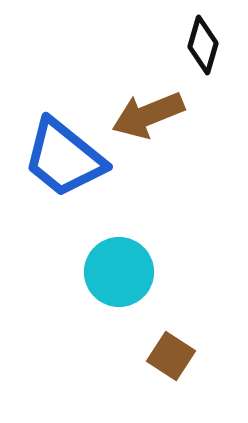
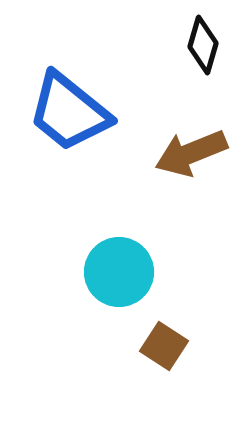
brown arrow: moved 43 px right, 38 px down
blue trapezoid: moved 5 px right, 46 px up
brown square: moved 7 px left, 10 px up
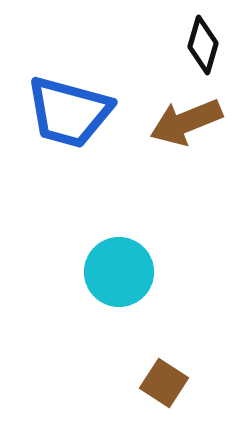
blue trapezoid: rotated 24 degrees counterclockwise
brown arrow: moved 5 px left, 31 px up
brown square: moved 37 px down
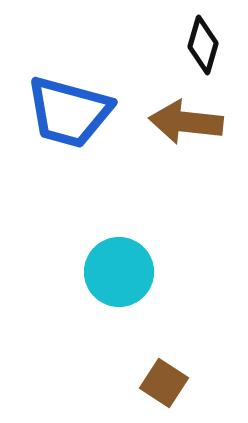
brown arrow: rotated 28 degrees clockwise
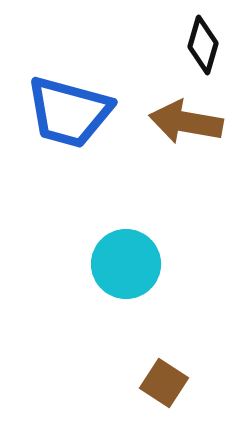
brown arrow: rotated 4 degrees clockwise
cyan circle: moved 7 px right, 8 px up
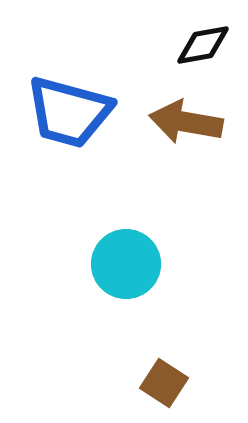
black diamond: rotated 64 degrees clockwise
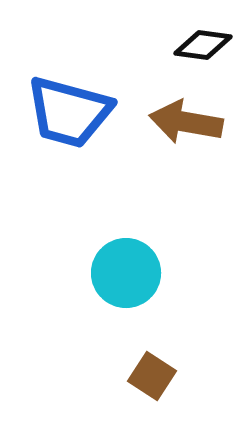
black diamond: rotated 18 degrees clockwise
cyan circle: moved 9 px down
brown square: moved 12 px left, 7 px up
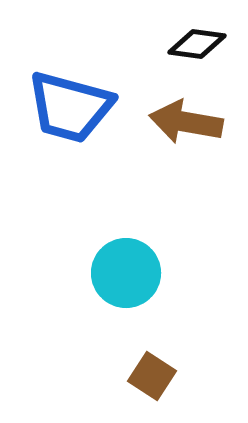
black diamond: moved 6 px left, 1 px up
blue trapezoid: moved 1 px right, 5 px up
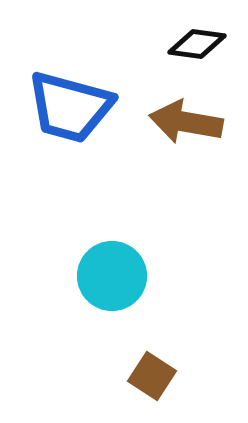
cyan circle: moved 14 px left, 3 px down
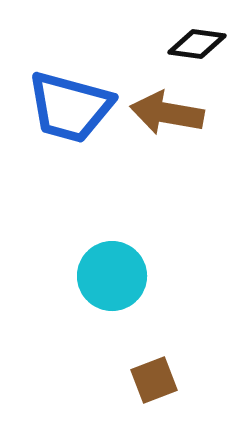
brown arrow: moved 19 px left, 9 px up
brown square: moved 2 px right, 4 px down; rotated 36 degrees clockwise
